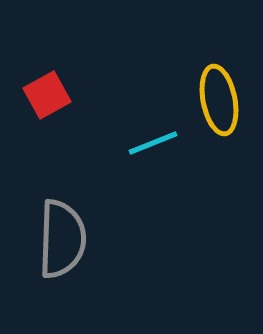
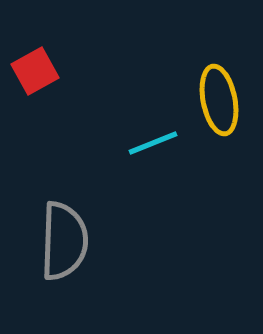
red square: moved 12 px left, 24 px up
gray semicircle: moved 2 px right, 2 px down
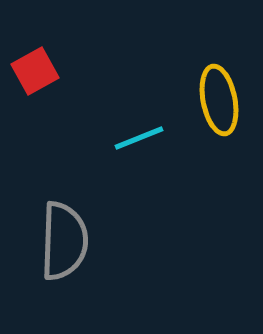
cyan line: moved 14 px left, 5 px up
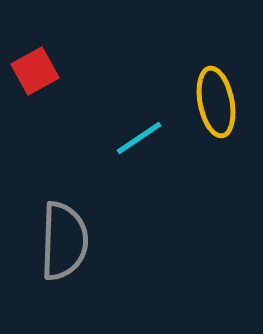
yellow ellipse: moved 3 px left, 2 px down
cyan line: rotated 12 degrees counterclockwise
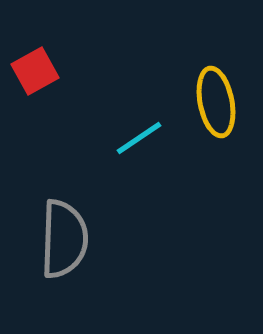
gray semicircle: moved 2 px up
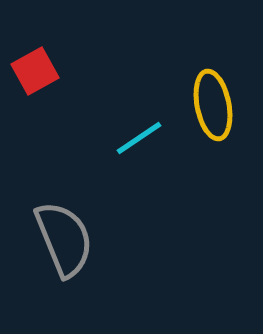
yellow ellipse: moved 3 px left, 3 px down
gray semicircle: rotated 24 degrees counterclockwise
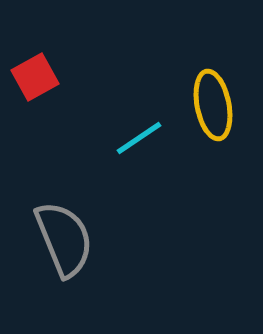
red square: moved 6 px down
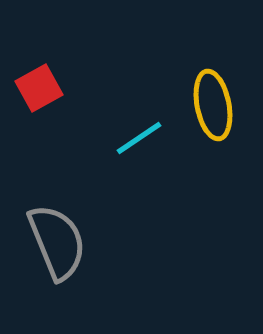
red square: moved 4 px right, 11 px down
gray semicircle: moved 7 px left, 3 px down
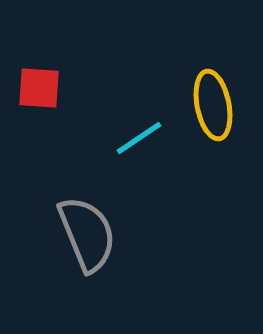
red square: rotated 33 degrees clockwise
gray semicircle: moved 30 px right, 8 px up
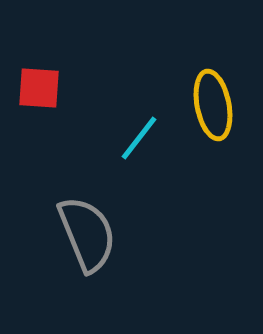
cyan line: rotated 18 degrees counterclockwise
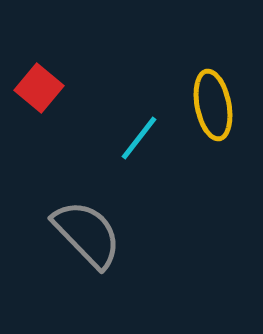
red square: rotated 36 degrees clockwise
gray semicircle: rotated 22 degrees counterclockwise
